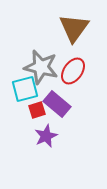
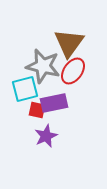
brown triangle: moved 5 px left, 15 px down
gray star: moved 2 px right, 1 px up
purple rectangle: moved 3 px left, 1 px up; rotated 52 degrees counterclockwise
red square: rotated 30 degrees clockwise
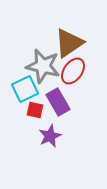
brown triangle: rotated 20 degrees clockwise
cyan square: rotated 12 degrees counterclockwise
purple rectangle: moved 4 px right, 1 px up; rotated 72 degrees clockwise
red square: moved 2 px left
purple star: moved 4 px right
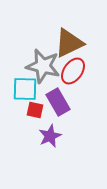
brown triangle: rotated 8 degrees clockwise
cyan square: rotated 28 degrees clockwise
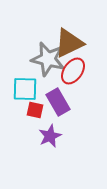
gray star: moved 5 px right, 7 px up
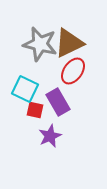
gray star: moved 8 px left, 15 px up
cyan square: rotated 24 degrees clockwise
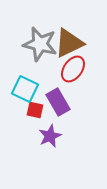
red ellipse: moved 2 px up
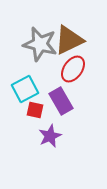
brown triangle: moved 3 px up
cyan square: rotated 36 degrees clockwise
purple rectangle: moved 3 px right, 1 px up
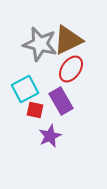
brown triangle: moved 1 px left
red ellipse: moved 2 px left
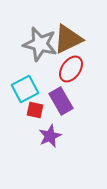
brown triangle: moved 1 px up
